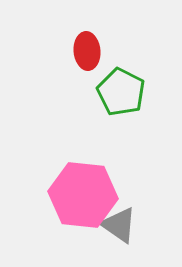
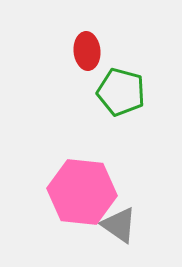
green pentagon: rotated 12 degrees counterclockwise
pink hexagon: moved 1 px left, 3 px up
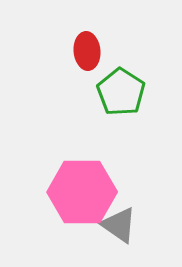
green pentagon: rotated 18 degrees clockwise
pink hexagon: rotated 6 degrees counterclockwise
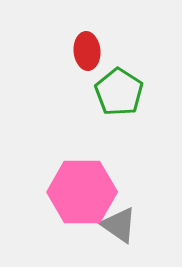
green pentagon: moved 2 px left
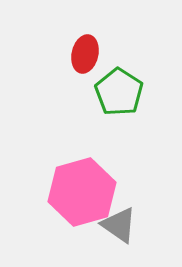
red ellipse: moved 2 px left, 3 px down; rotated 18 degrees clockwise
pink hexagon: rotated 16 degrees counterclockwise
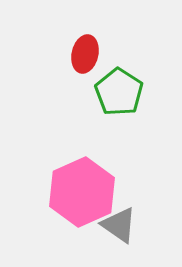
pink hexagon: rotated 8 degrees counterclockwise
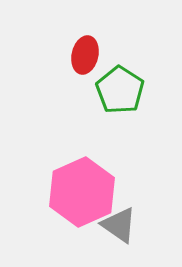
red ellipse: moved 1 px down
green pentagon: moved 1 px right, 2 px up
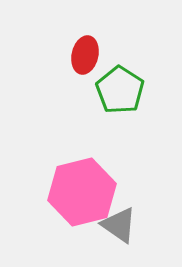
pink hexagon: rotated 10 degrees clockwise
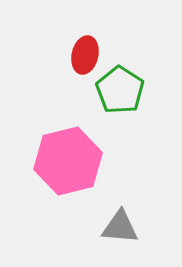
pink hexagon: moved 14 px left, 31 px up
gray triangle: moved 1 px right, 2 px down; rotated 30 degrees counterclockwise
